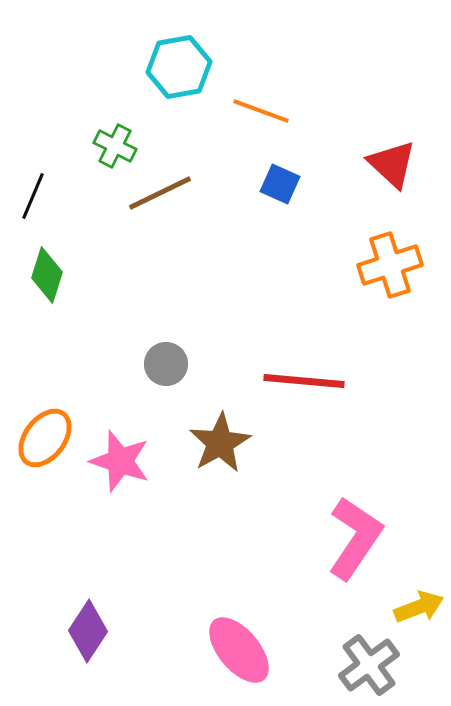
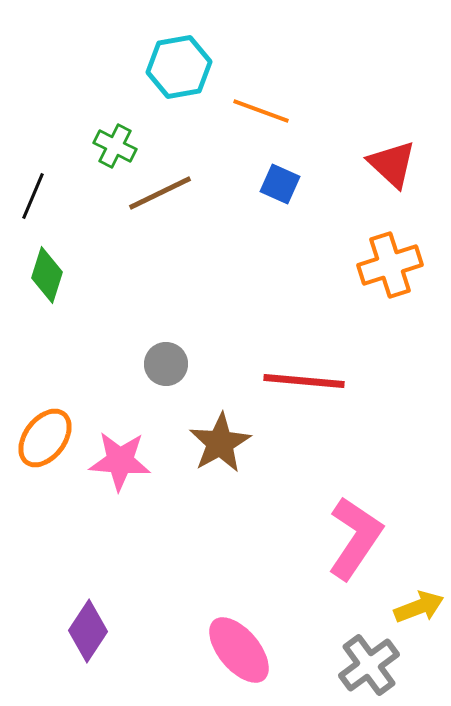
pink star: rotated 14 degrees counterclockwise
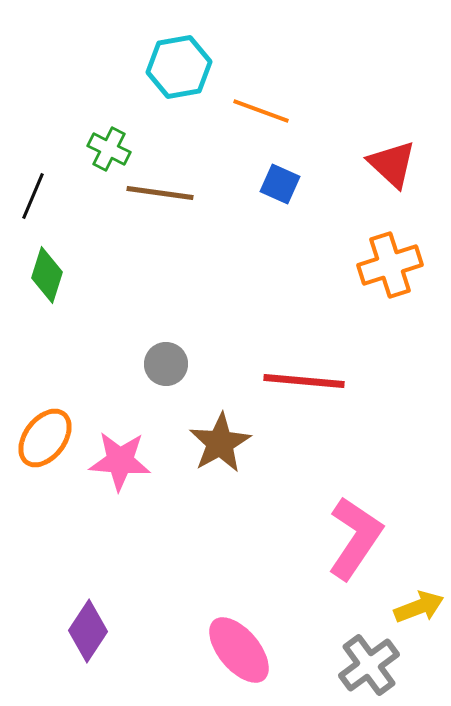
green cross: moved 6 px left, 3 px down
brown line: rotated 34 degrees clockwise
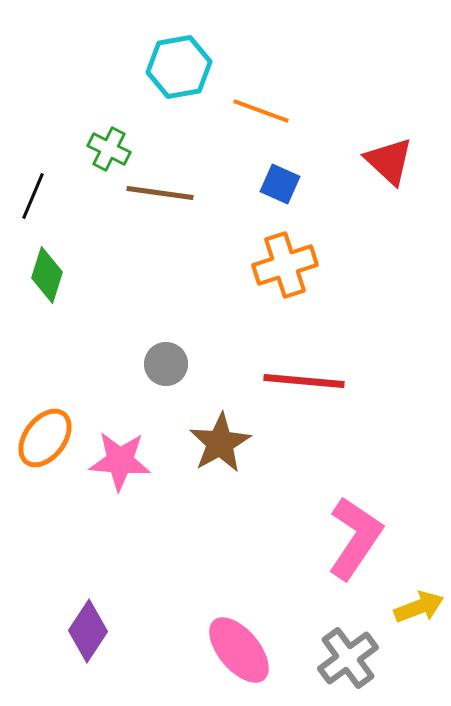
red triangle: moved 3 px left, 3 px up
orange cross: moved 105 px left
gray cross: moved 21 px left, 7 px up
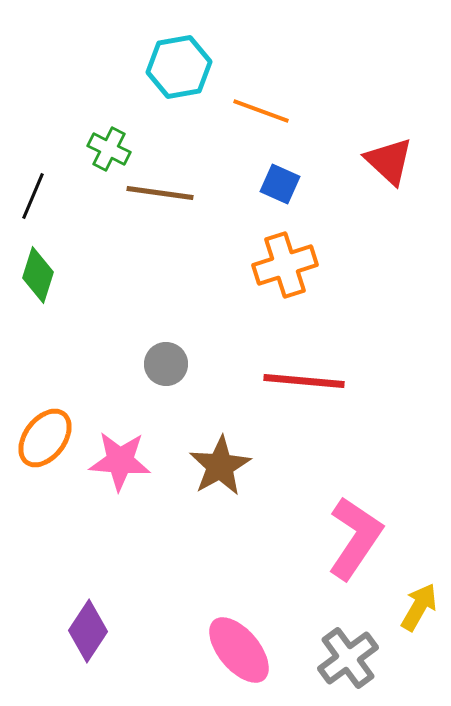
green diamond: moved 9 px left
brown star: moved 23 px down
yellow arrow: rotated 39 degrees counterclockwise
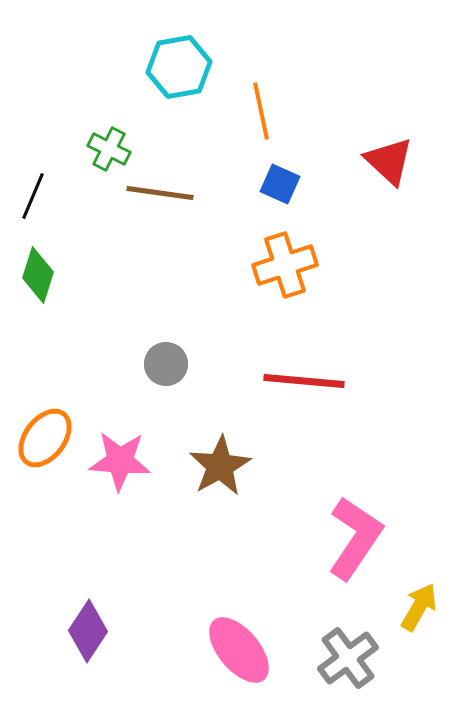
orange line: rotated 58 degrees clockwise
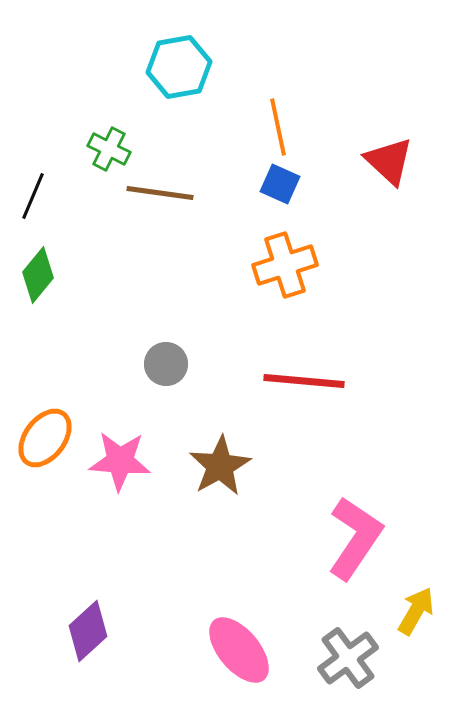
orange line: moved 17 px right, 16 px down
green diamond: rotated 22 degrees clockwise
yellow arrow: moved 3 px left, 4 px down
purple diamond: rotated 14 degrees clockwise
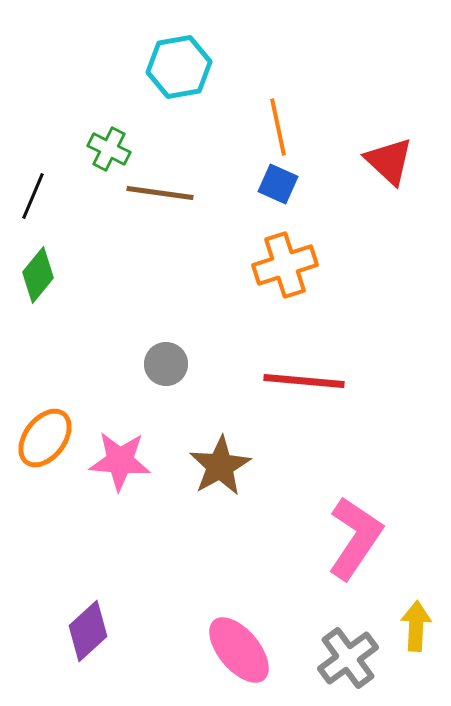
blue square: moved 2 px left
yellow arrow: moved 15 px down; rotated 27 degrees counterclockwise
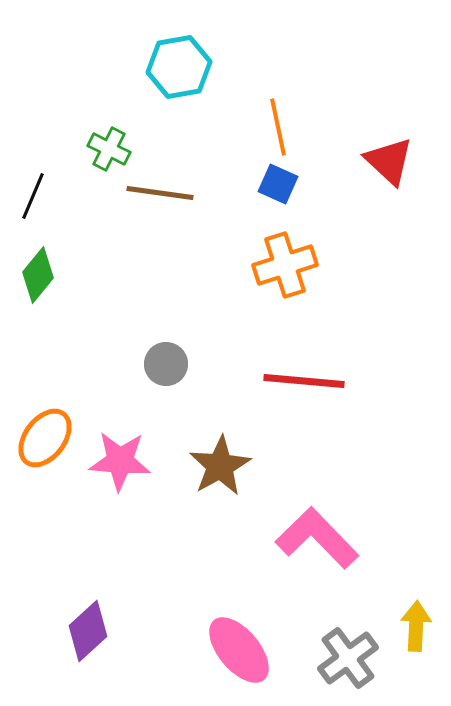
pink L-shape: moved 38 px left; rotated 78 degrees counterclockwise
